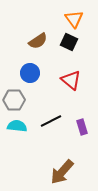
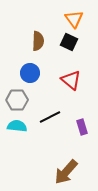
brown semicircle: rotated 54 degrees counterclockwise
gray hexagon: moved 3 px right
black line: moved 1 px left, 4 px up
brown arrow: moved 4 px right
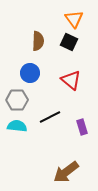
brown arrow: rotated 12 degrees clockwise
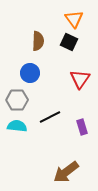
red triangle: moved 9 px right, 1 px up; rotated 25 degrees clockwise
